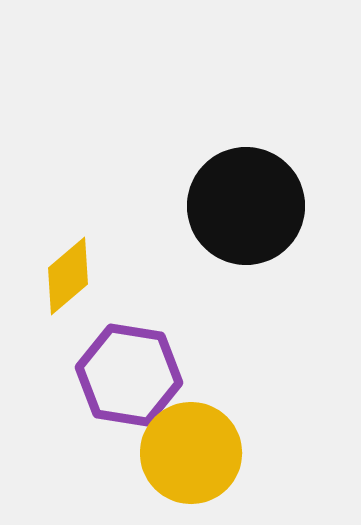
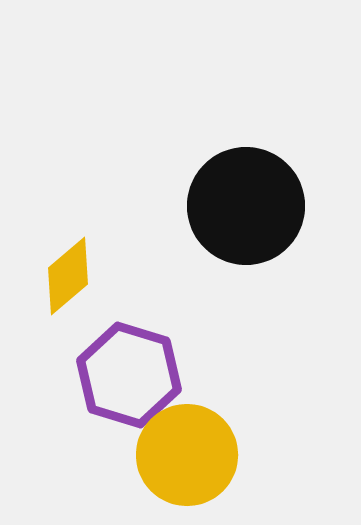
purple hexagon: rotated 8 degrees clockwise
yellow circle: moved 4 px left, 2 px down
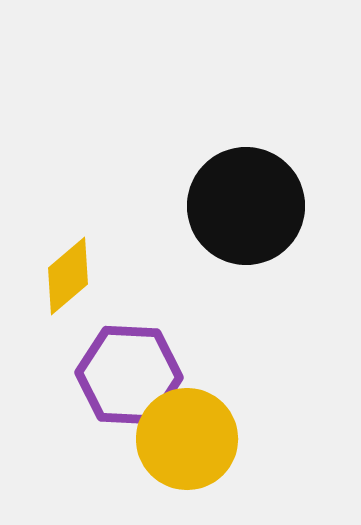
purple hexagon: rotated 14 degrees counterclockwise
yellow circle: moved 16 px up
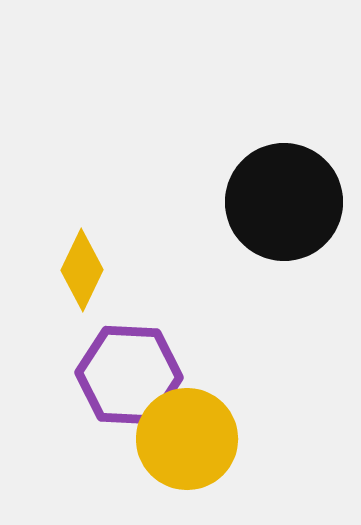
black circle: moved 38 px right, 4 px up
yellow diamond: moved 14 px right, 6 px up; rotated 24 degrees counterclockwise
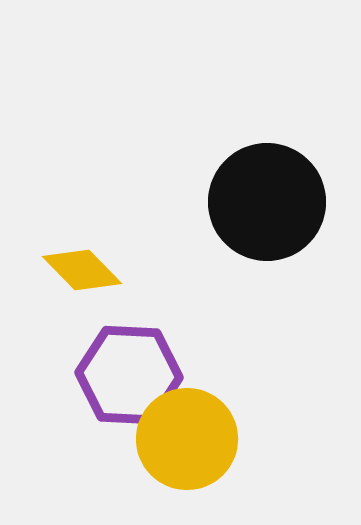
black circle: moved 17 px left
yellow diamond: rotated 70 degrees counterclockwise
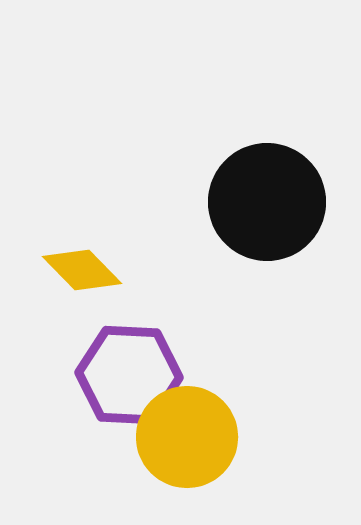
yellow circle: moved 2 px up
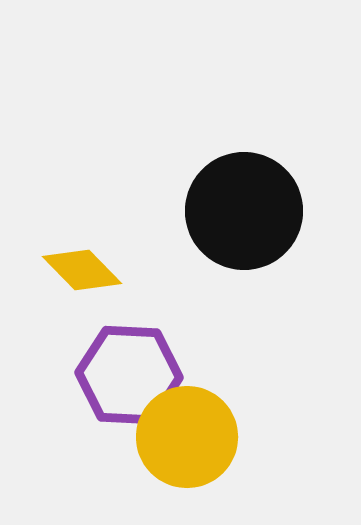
black circle: moved 23 px left, 9 px down
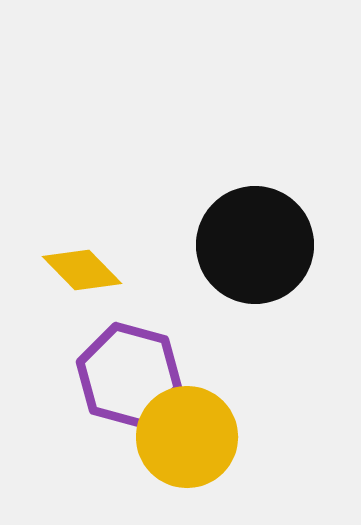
black circle: moved 11 px right, 34 px down
purple hexagon: rotated 12 degrees clockwise
